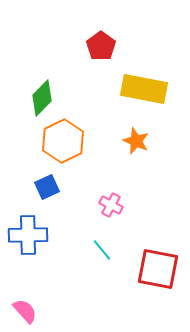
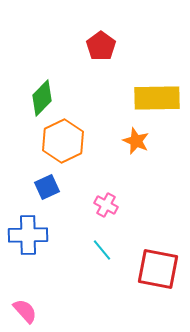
yellow rectangle: moved 13 px right, 9 px down; rotated 12 degrees counterclockwise
pink cross: moved 5 px left
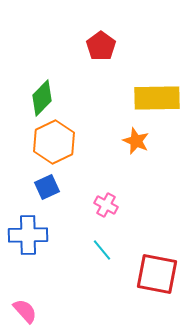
orange hexagon: moved 9 px left, 1 px down
red square: moved 1 px left, 5 px down
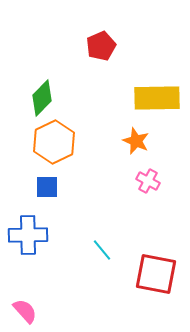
red pentagon: rotated 12 degrees clockwise
blue square: rotated 25 degrees clockwise
pink cross: moved 42 px right, 24 px up
red square: moved 1 px left
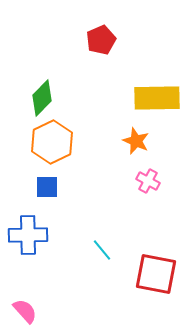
red pentagon: moved 6 px up
orange hexagon: moved 2 px left
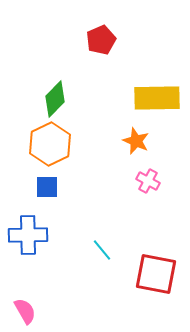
green diamond: moved 13 px right, 1 px down
orange hexagon: moved 2 px left, 2 px down
pink semicircle: rotated 12 degrees clockwise
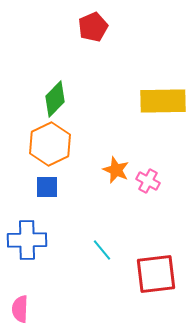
red pentagon: moved 8 px left, 13 px up
yellow rectangle: moved 6 px right, 3 px down
orange star: moved 20 px left, 29 px down
blue cross: moved 1 px left, 5 px down
red square: rotated 18 degrees counterclockwise
pink semicircle: moved 5 px left, 2 px up; rotated 148 degrees counterclockwise
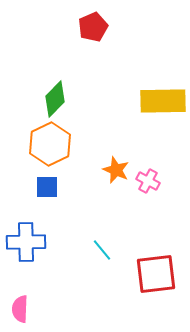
blue cross: moved 1 px left, 2 px down
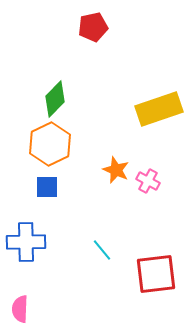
red pentagon: rotated 12 degrees clockwise
yellow rectangle: moved 4 px left, 8 px down; rotated 18 degrees counterclockwise
